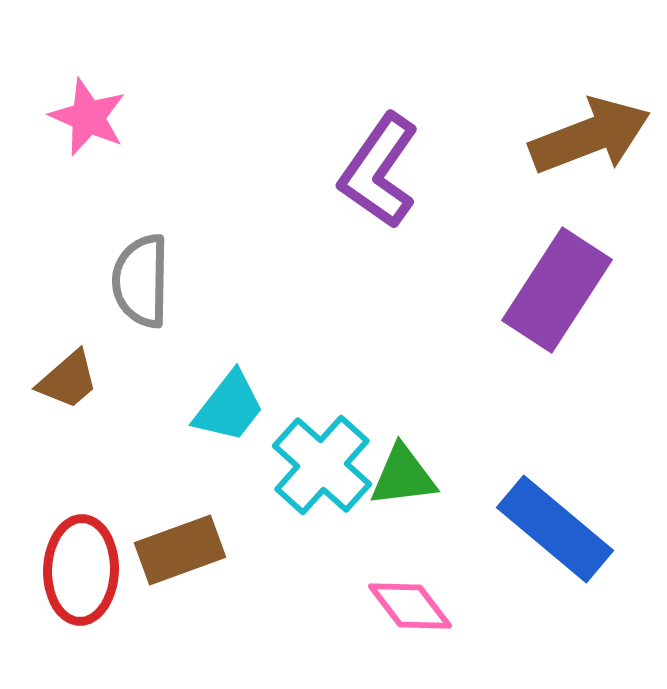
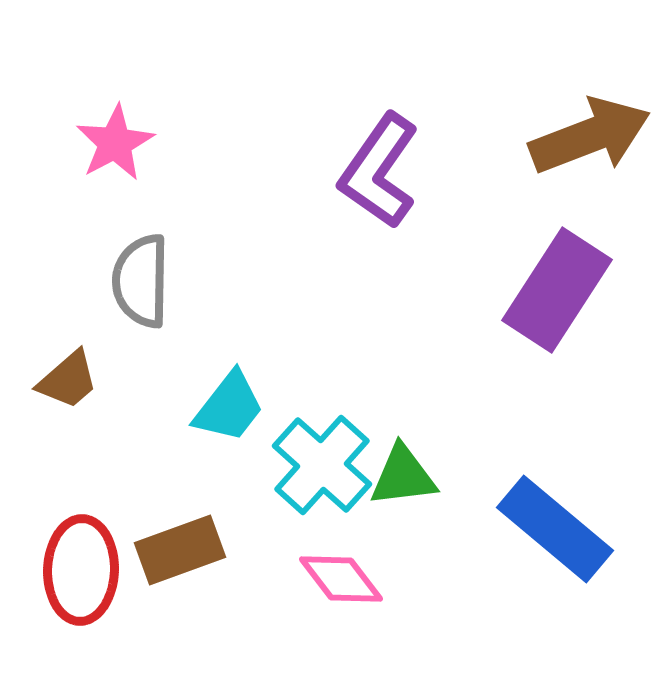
pink star: moved 27 px right, 26 px down; rotated 20 degrees clockwise
pink diamond: moved 69 px left, 27 px up
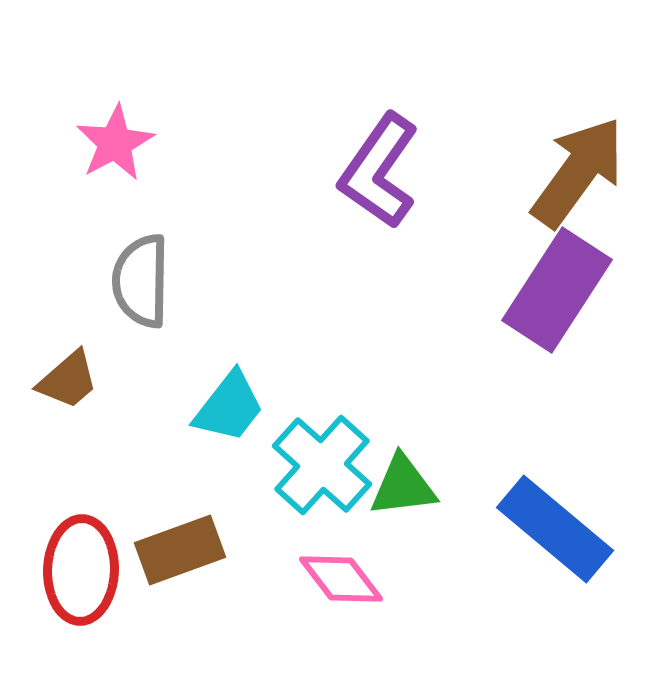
brown arrow: moved 12 px left, 36 px down; rotated 33 degrees counterclockwise
green triangle: moved 10 px down
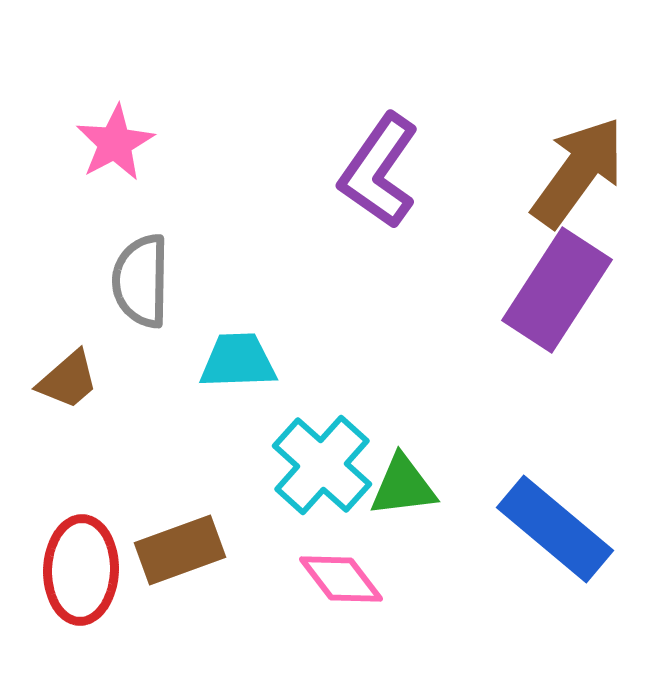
cyan trapezoid: moved 9 px right, 46 px up; rotated 130 degrees counterclockwise
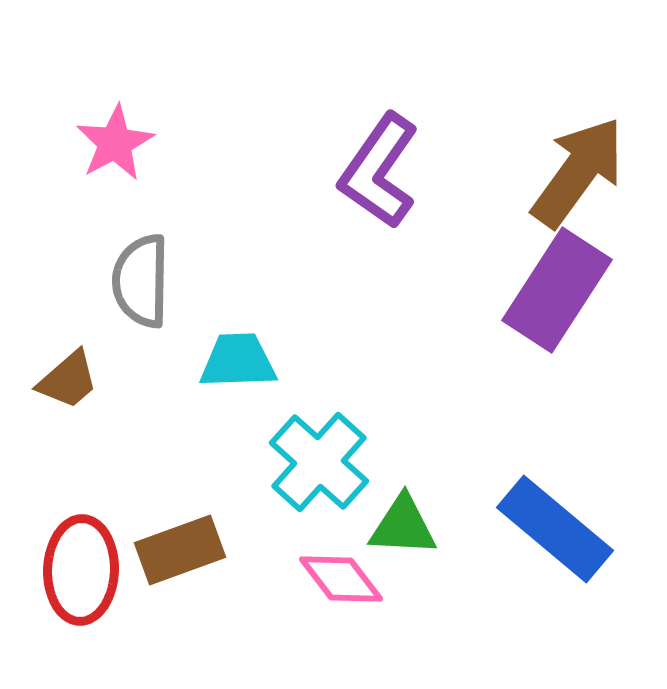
cyan cross: moved 3 px left, 3 px up
green triangle: moved 40 px down; rotated 10 degrees clockwise
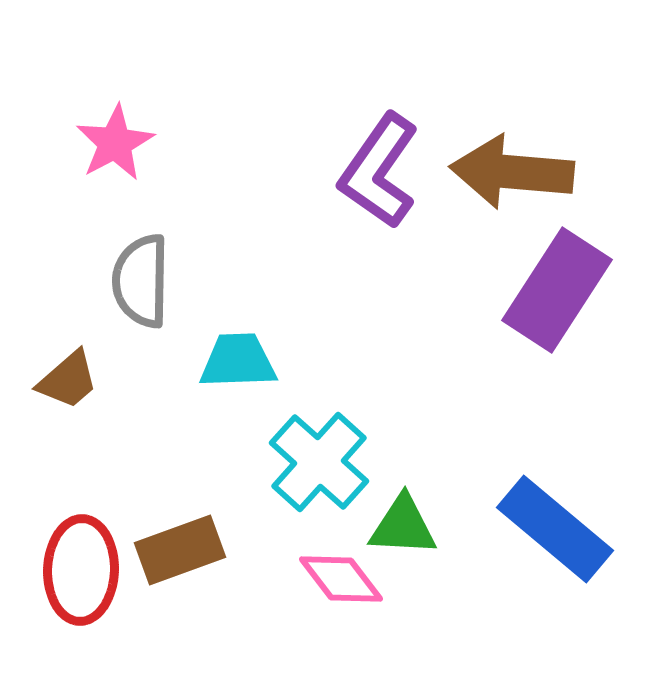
brown arrow: moved 66 px left; rotated 121 degrees counterclockwise
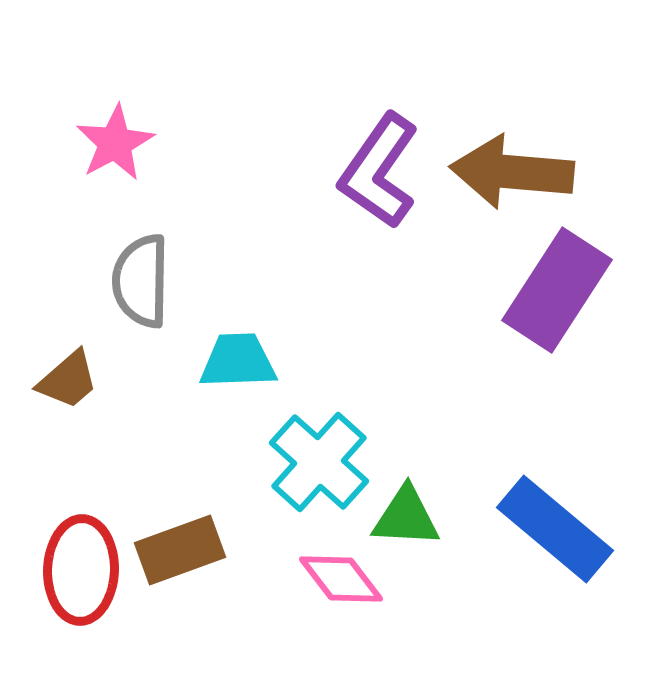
green triangle: moved 3 px right, 9 px up
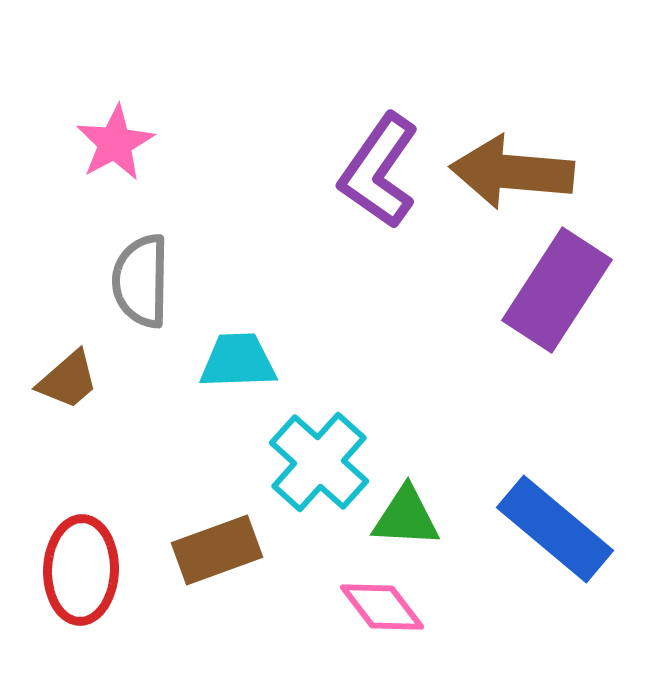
brown rectangle: moved 37 px right
pink diamond: moved 41 px right, 28 px down
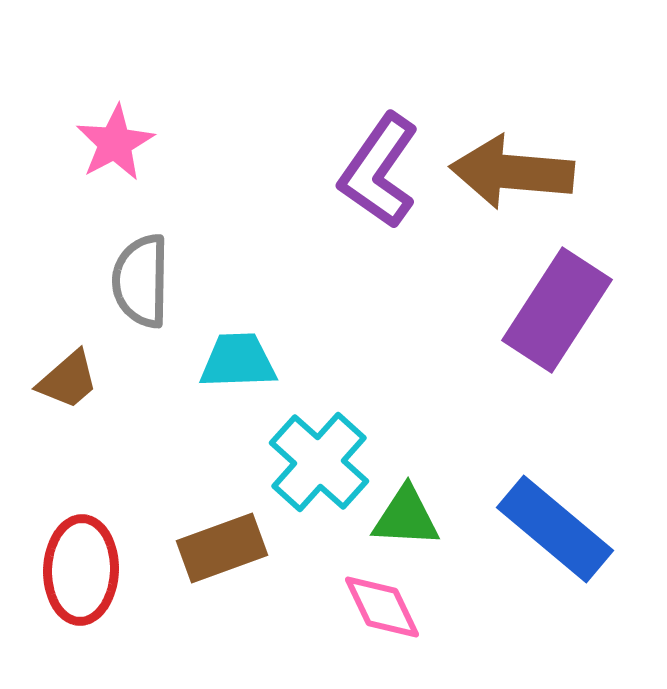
purple rectangle: moved 20 px down
brown rectangle: moved 5 px right, 2 px up
pink diamond: rotated 12 degrees clockwise
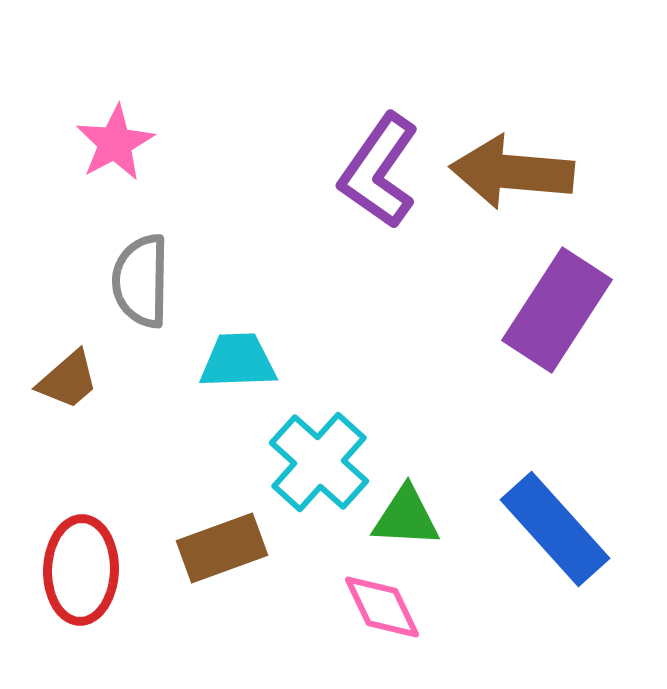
blue rectangle: rotated 8 degrees clockwise
